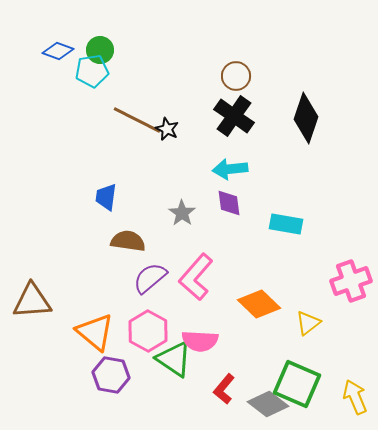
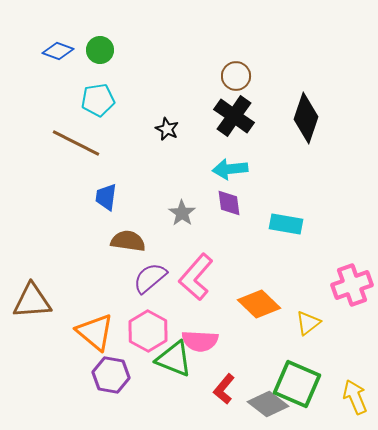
cyan pentagon: moved 6 px right, 29 px down
brown line: moved 61 px left, 23 px down
pink cross: moved 1 px right, 4 px down
green triangle: rotated 12 degrees counterclockwise
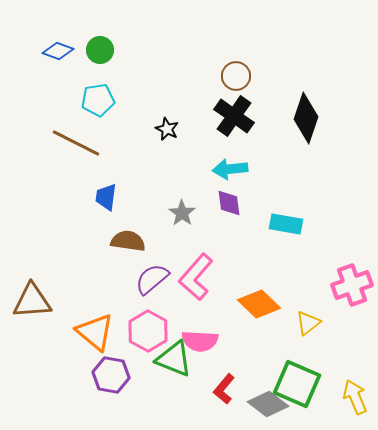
purple semicircle: moved 2 px right, 1 px down
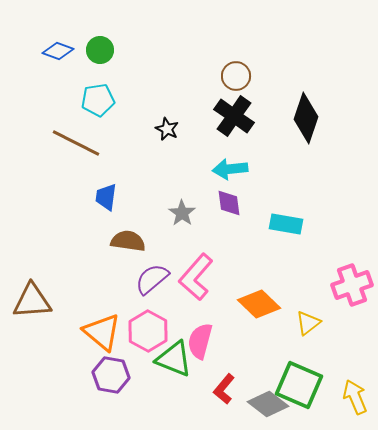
orange triangle: moved 7 px right
pink semicircle: rotated 102 degrees clockwise
green square: moved 2 px right, 1 px down
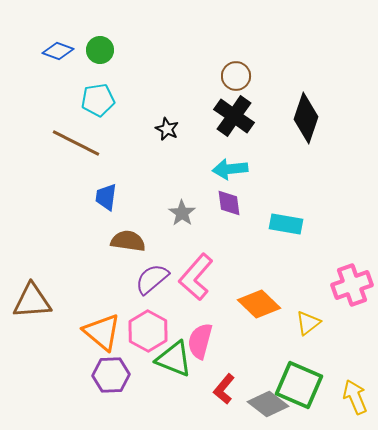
purple hexagon: rotated 12 degrees counterclockwise
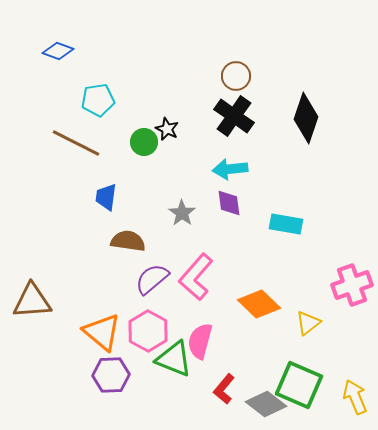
green circle: moved 44 px right, 92 px down
gray diamond: moved 2 px left
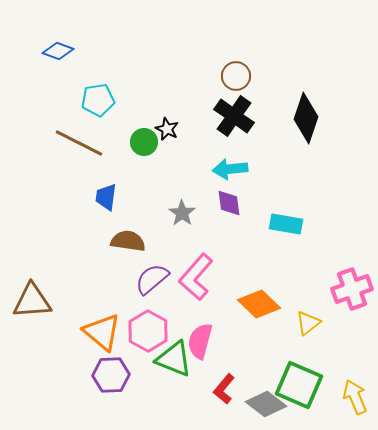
brown line: moved 3 px right
pink cross: moved 4 px down
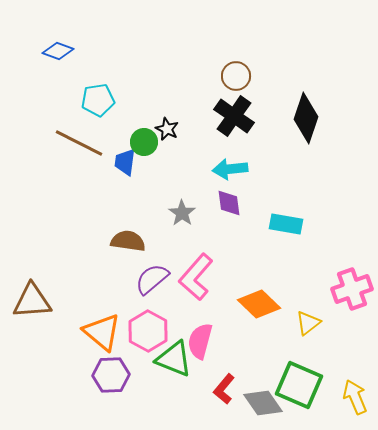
blue trapezoid: moved 19 px right, 35 px up
gray diamond: moved 3 px left, 1 px up; rotated 18 degrees clockwise
